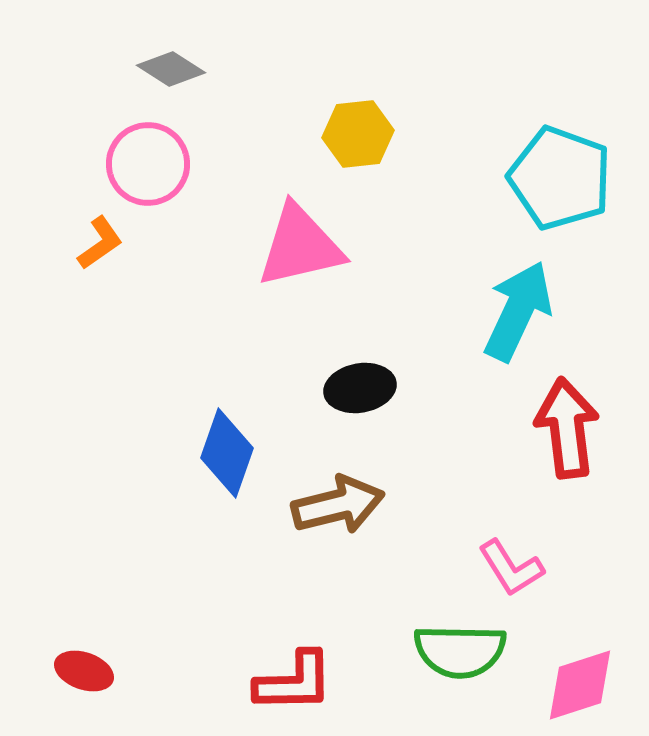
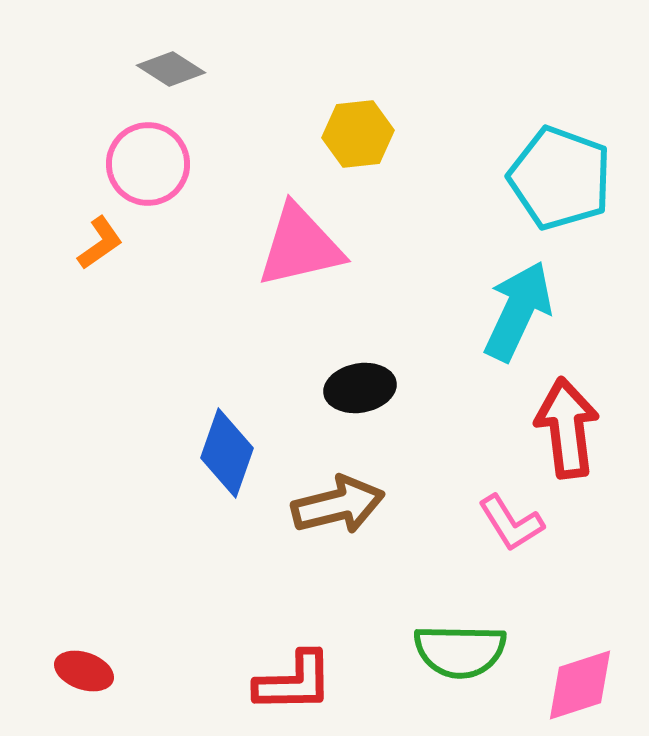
pink L-shape: moved 45 px up
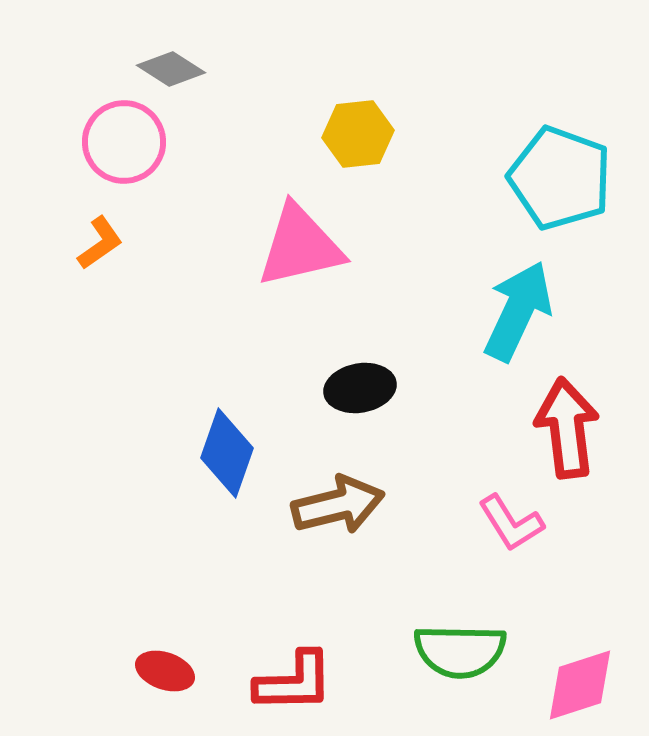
pink circle: moved 24 px left, 22 px up
red ellipse: moved 81 px right
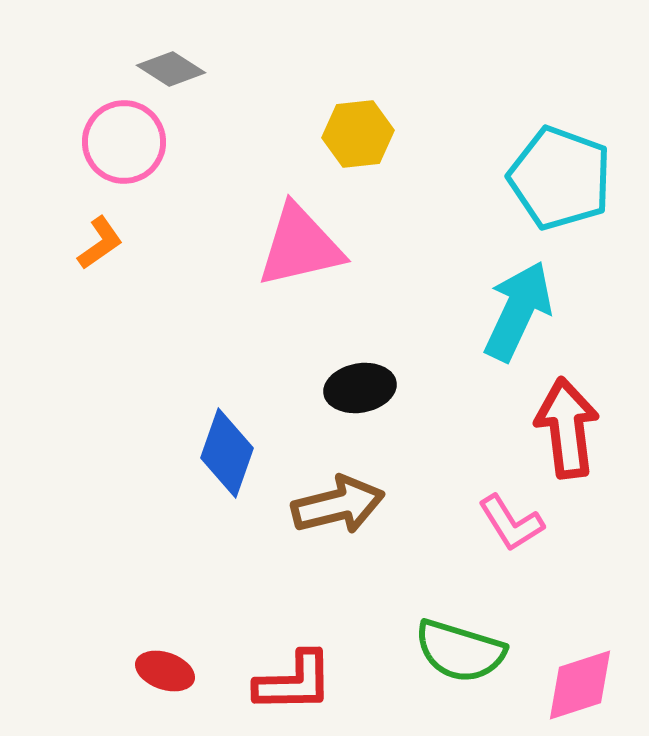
green semicircle: rotated 16 degrees clockwise
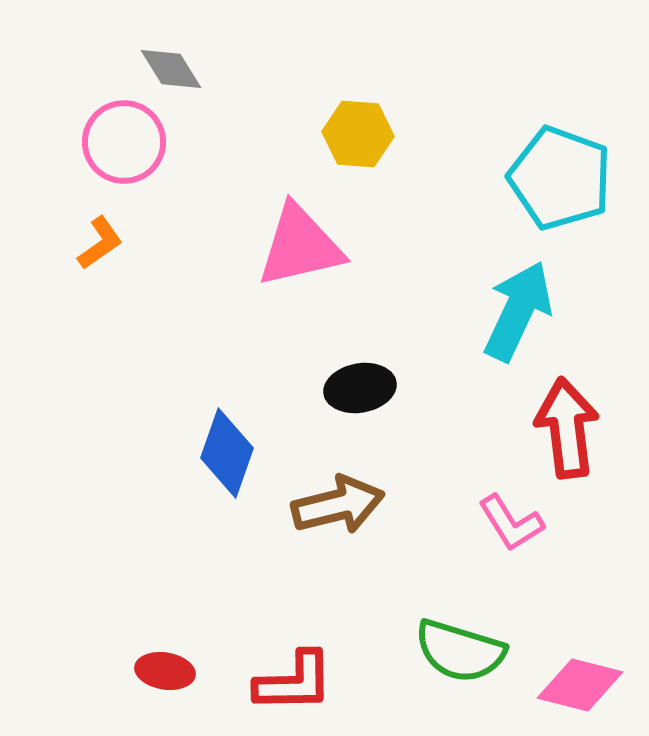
gray diamond: rotated 26 degrees clockwise
yellow hexagon: rotated 10 degrees clockwise
red ellipse: rotated 10 degrees counterclockwise
pink diamond: rotated 32 degrees clockwise
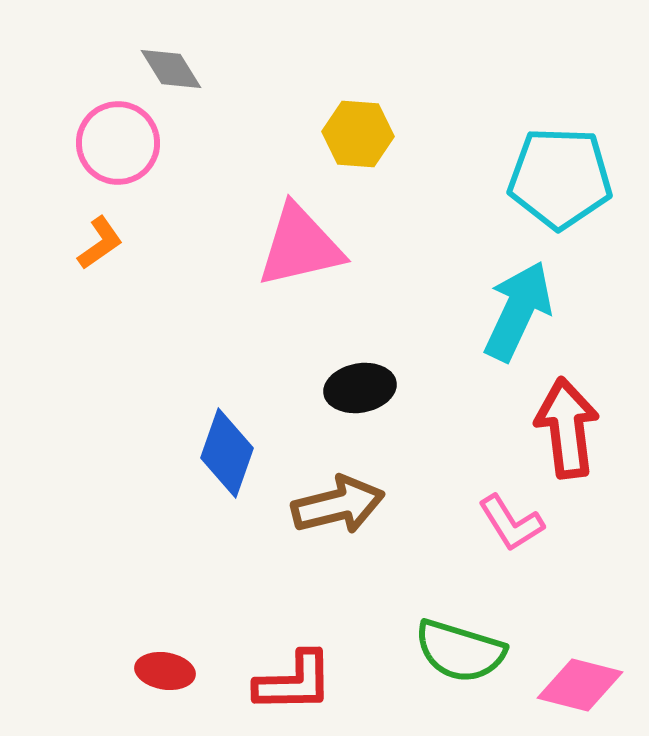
pink circle: moved 6 px left, 1 px down
cyan pentagon: rotated 18 degrees counterclockwise
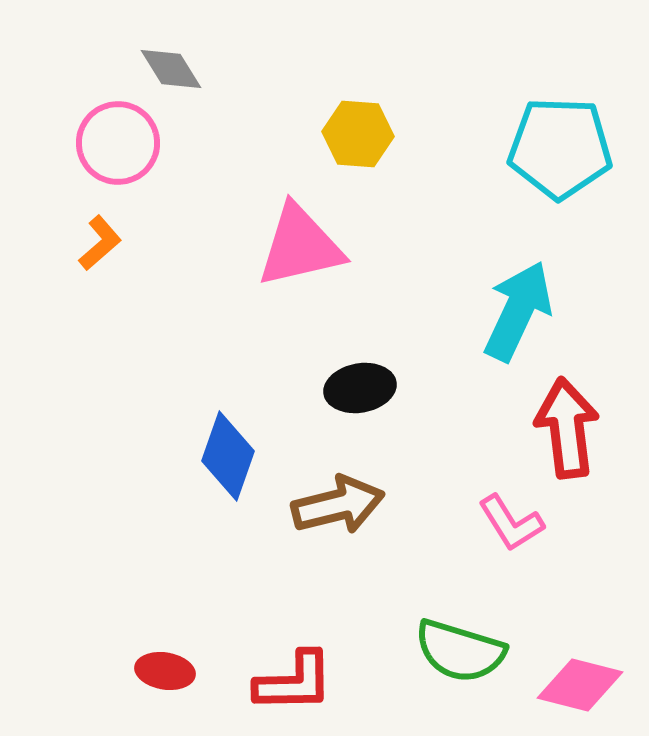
cyan pentagon: moved 30 px up
orange L-shape: rotated 6 degrees counterclockwise
blue diamond: moved 1 px right, 3 px down
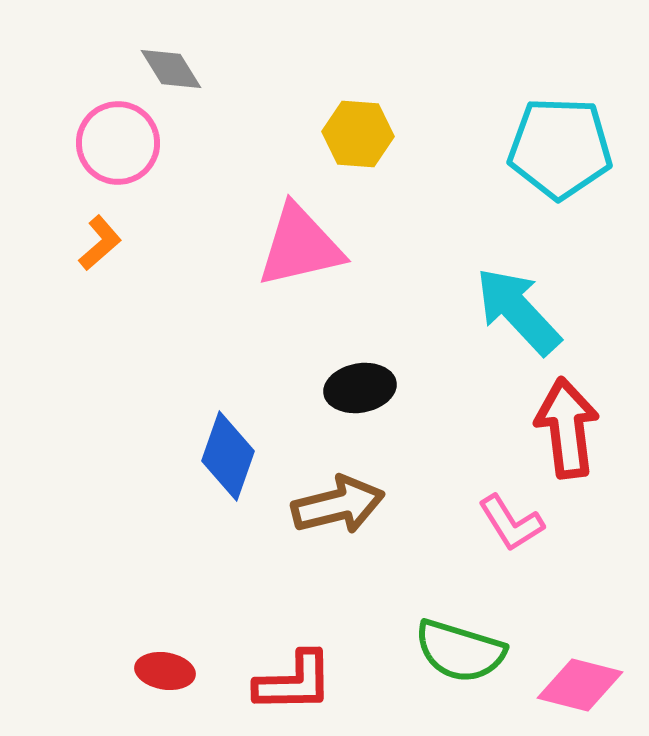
cyan arrow: rotated 68 degrees counterclockwise
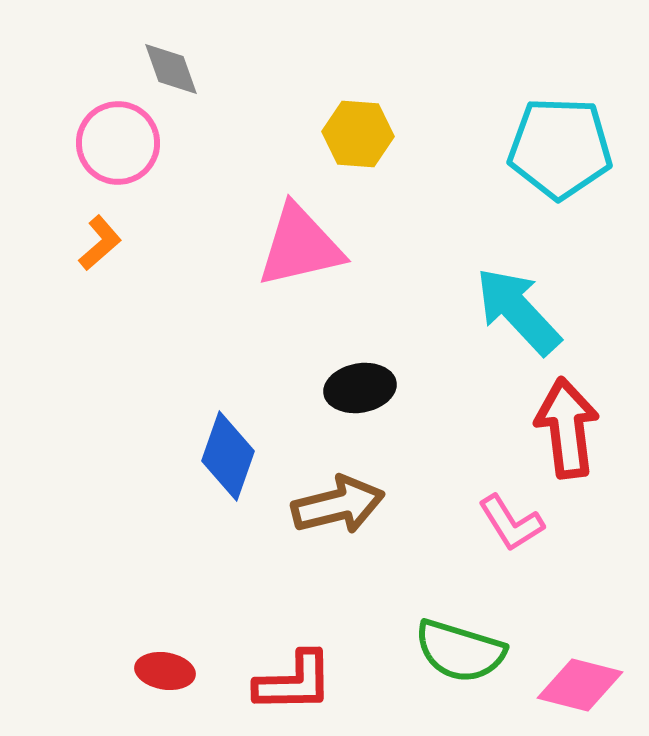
gray diamond: rotated 12 degrees clockwise
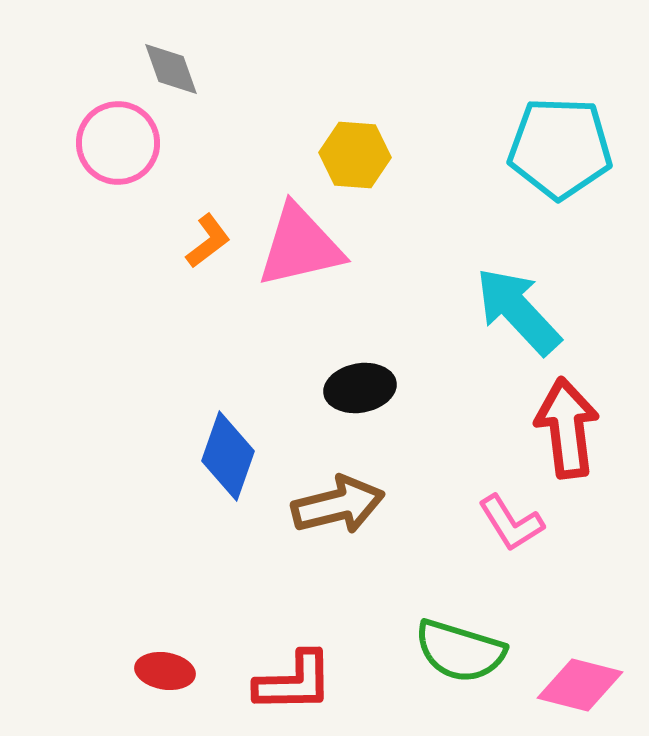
yellow hexagon: moved 3 px left, 21 px down
orange L-shape: moved 108 px right, 2 px up; rotated 4 degrees clockwise
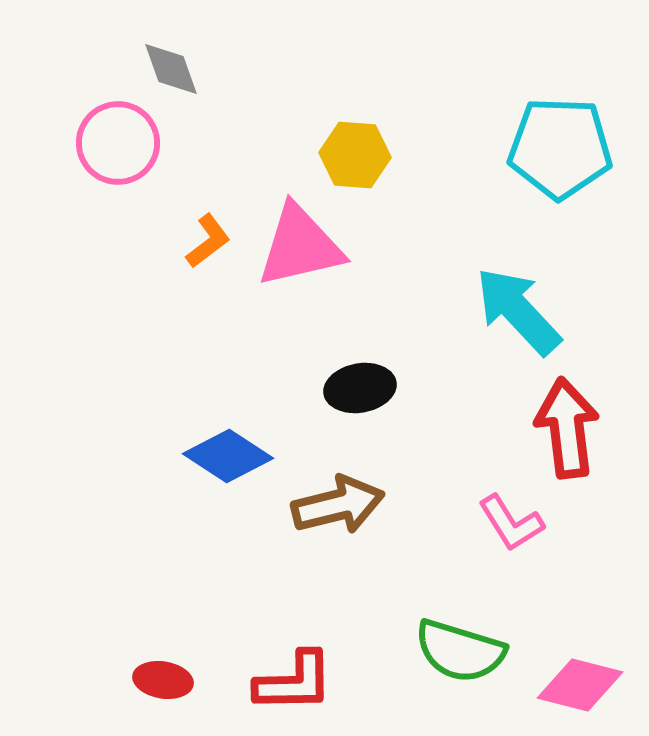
blue diamond: rotated 76 degrees counterclockwise
red ellipse: moved 2 px left, 9 px down
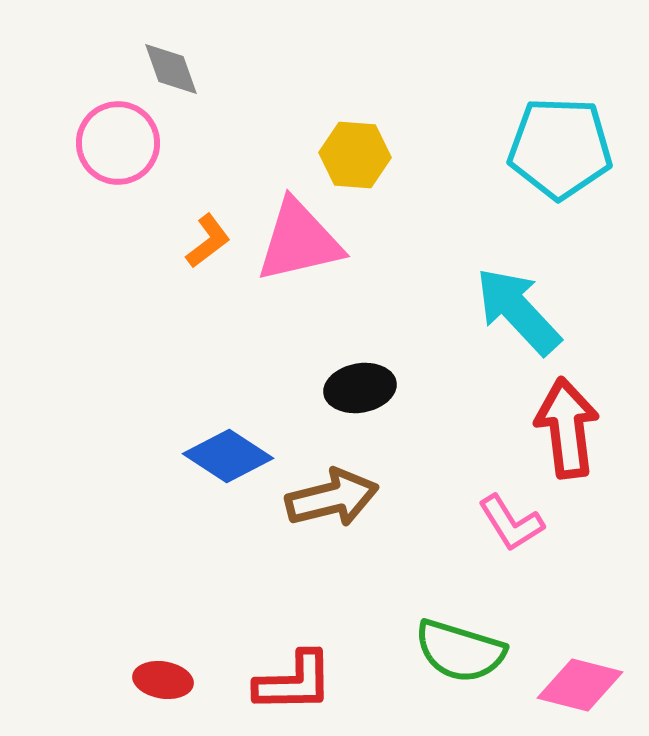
pink triangle: moved 1 px left, 5 px up
brown arrow: moved 6 px left, 7 px up
